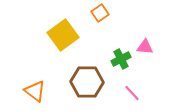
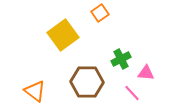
pink triangle: moved 1 px right, 26 px down
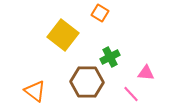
orange square: rotated 24 degrees counterclockwise
yellow square: rotated 16 degrees counterclockwise
green cross: moved 11 px left, 2 px up
pink line: moved 1 px left, 1 px down
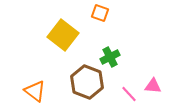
orange square: rotated 12 degrees counterclockwise
pink triangle: moved 7 px right, 13 px down
brown hexagon: rotated 20 degrees clockwise
pink line: moved 2 px left
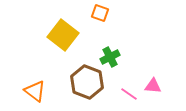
pink line: rotated 12 degrees counterclockwise
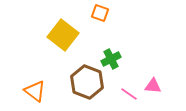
green cross: moved 1 px right, 2 px down
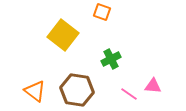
orange square: moved 2 px right, 1 px up
brown hexagon: moved 10 px left, 8 px down; rotated 12 degrees counterclockwise
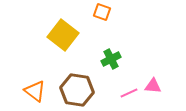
pink line: moved 1 px up; rotated 60 degrees counterclockwise
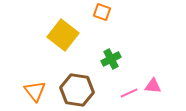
orange triangle: rotated 15 degrees clockwise
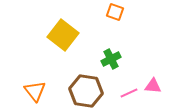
orange square: moved 13 px right
brown hexagon: moved 9 px right, 1 px down
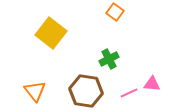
orange square: rotated 18 degrees clockwise
yellow square: moved 12 px left, 2 px up
green cross: moved 2 px left
pink triangle: moved 1 px left, 2 px up
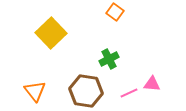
yellow square: rotated 8 degrees clockwise
